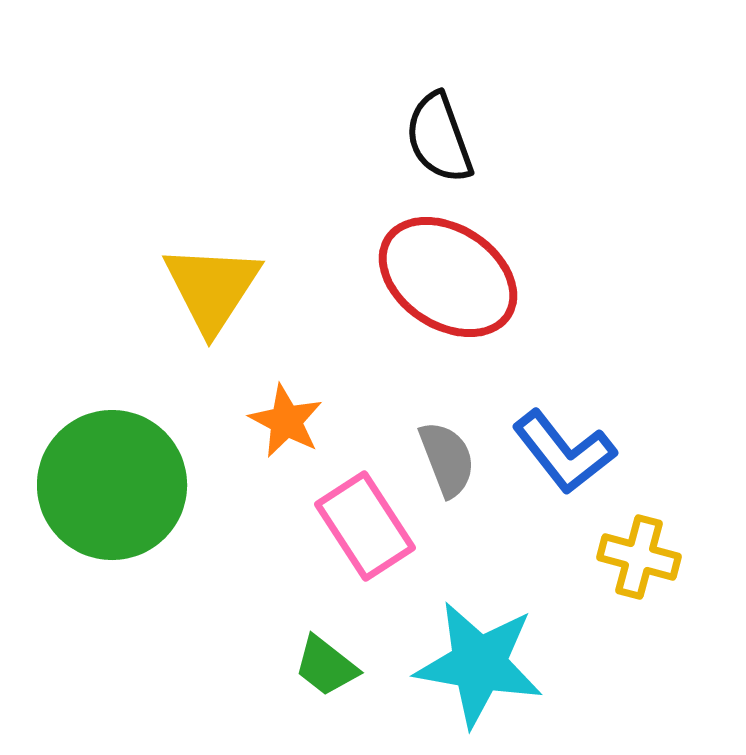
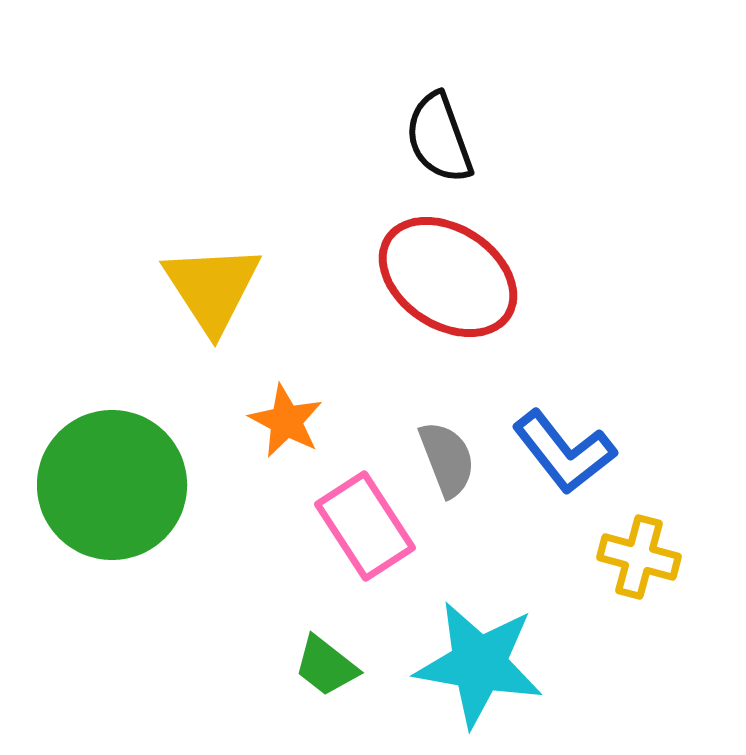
yellow triangle: rotated 6 degrees counterclockwise
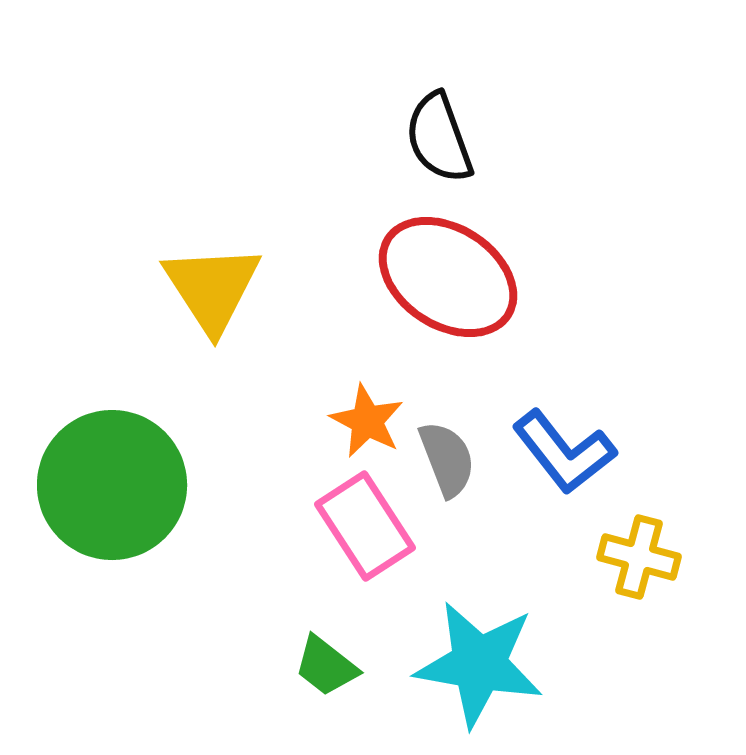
orange star: moved 81 px right
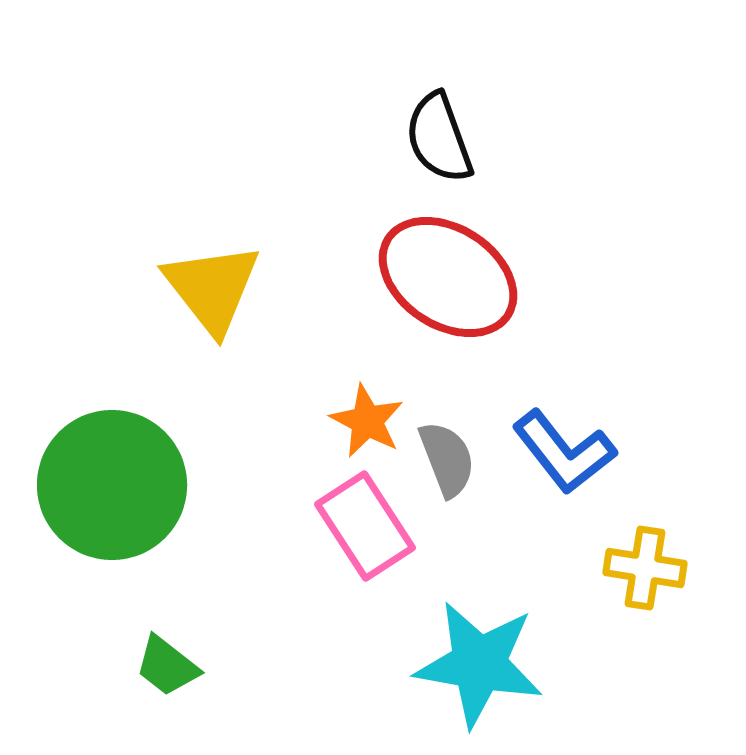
yellow triangle: rotated 5 degrees counterclockwise
yellow cross: moved 6 px right, 11 px down; rotated 6 degrees counterclockwise
green trapezoid: moved 159 px left
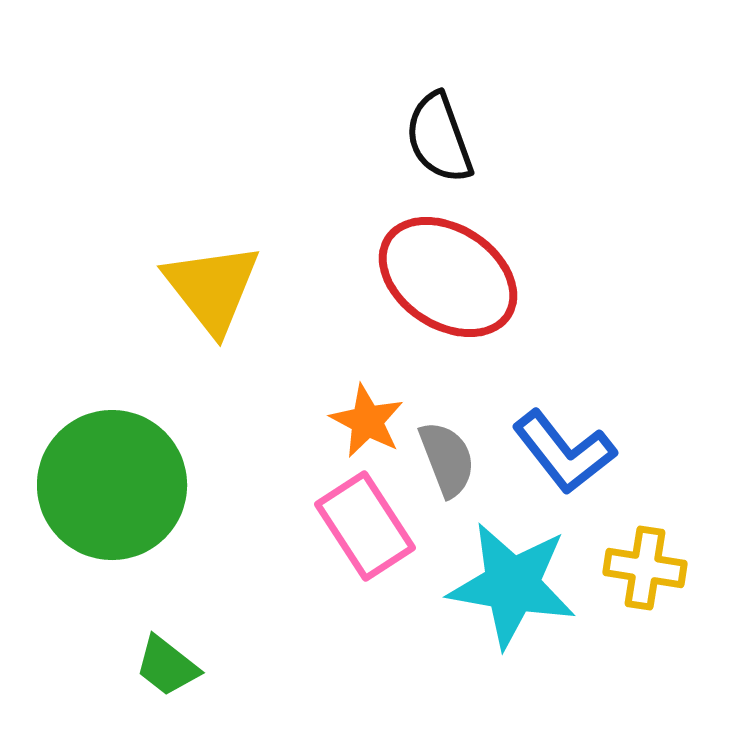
cyan star: moved 33 px right, 79 px up
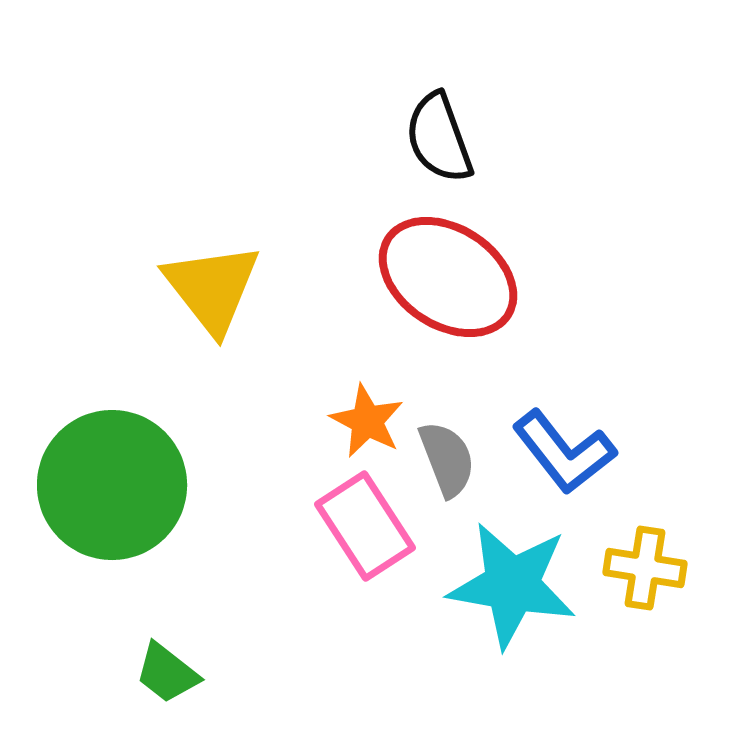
green trapezoid: moved 7 px down
